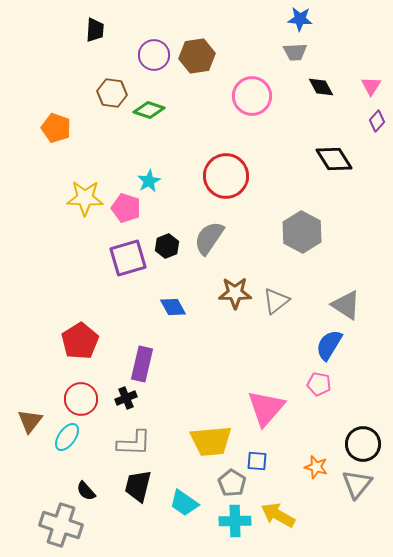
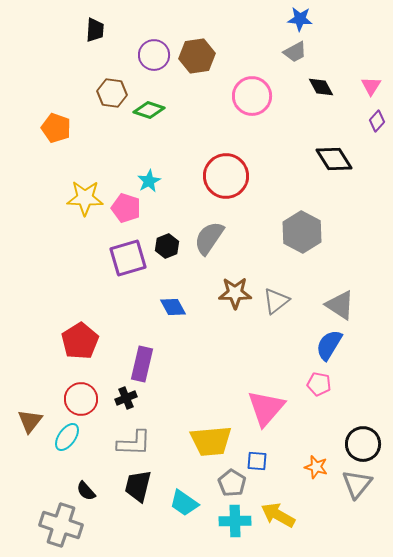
gray trapezoid at (295, 52): rotated 25 degrees counterclockwise
gray triangle at (346, 305): moved 6 px left
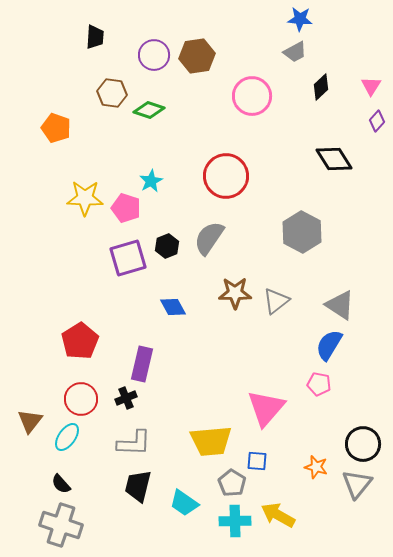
black trapezoid at (95, 30): moved 7 px down
black diamond at (321, 87): rotated 76 degrees clockwise
cyan star at (149, 181): moved 2 px right
black semicircle at (86, 491): moved 25 px left, 7 px up
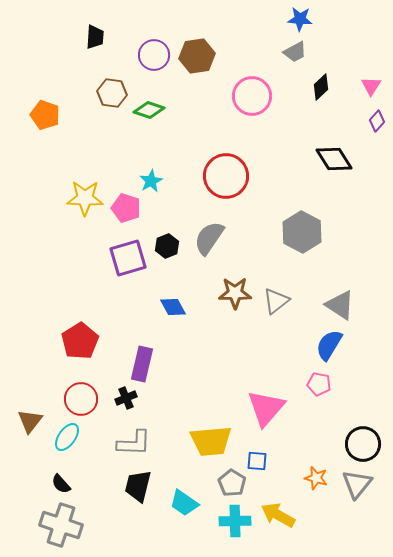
orange pentagon at (56, 128): moved 11 px left, 13 px up
orange star at (316, 467): moved 11 px down
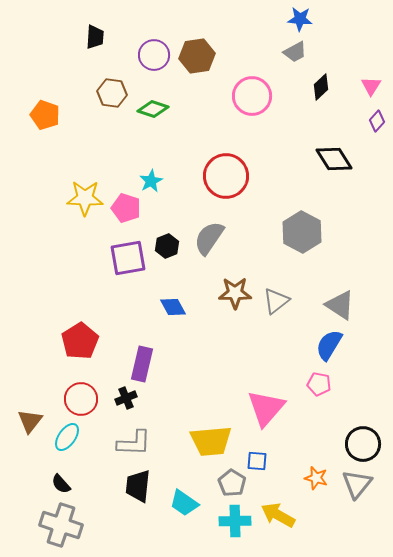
green diamond at (149, 110): moved 4 px right, 1 px up
purple square at (128, 258): rotated 6 degrees clockwise
black trapezoid at (138, 486): rotated 8 degrees counterclockwise
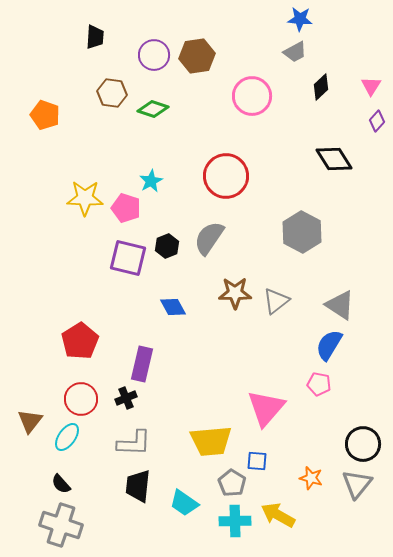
purple square at (128, 258): rotated 24 degrees clockwise
orange star at (316, 478): moved 5 px left
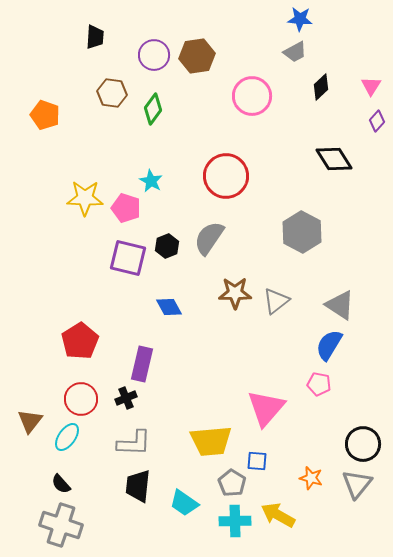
green diamond at (153, 109): rotated 72 degrees counterclockwise
cyan star at (151, 181): rotated 15 degrees counterclockwise
blue diamond at (173, 307): moved 4 px left
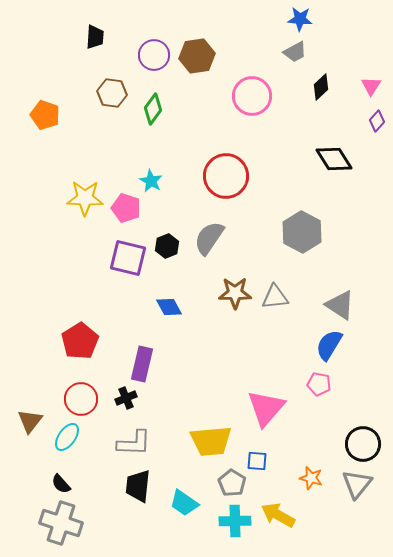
gray triangle at (276, 301): moved 1 px left, 4 px up; rotated 32 degrees clockwise
gray cross at (61, 525): moved 2 px up
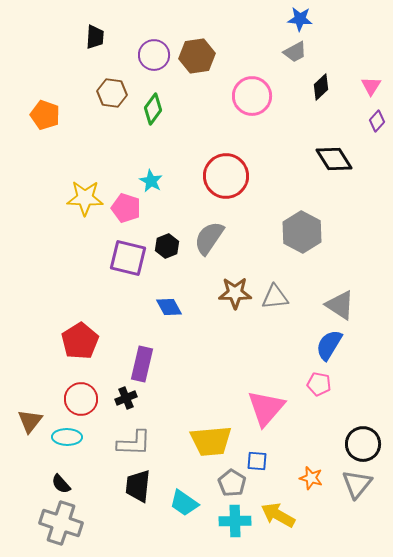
cyan ellipse at (67, 437): rotated 56 degrees clockwise
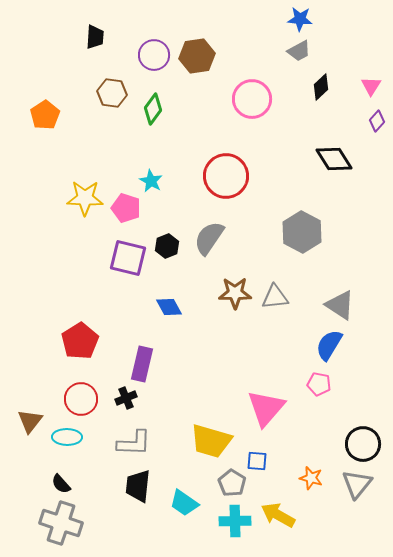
gray trapezoid at (295, 52): moved 4 px right, 1 px up
pink circle at (252, 96): moved 3 px down
orange pentagon at (45, 115): rotated 20 degrees clockwise
yellow trapezoid at (211, 441): rotated 21 degrees clockwise
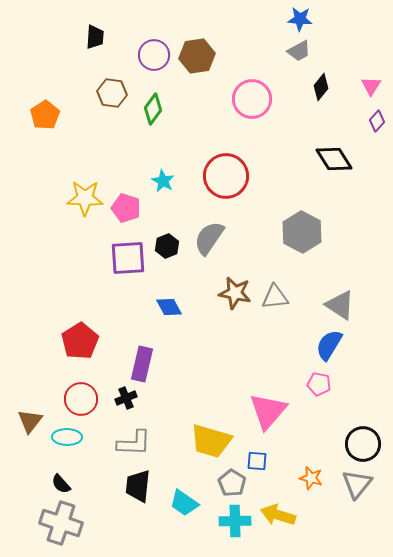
black diamond at (321, 87): rotated 8 degrees counterclockwise
cyan star at (151, 181): moved 12 px right
purple square at (128, 258): rotated 18 degrees counterclockwise
brown star at (235, 293): rotated 12 degrees clockwise
pink triangle at (266, 408): moved 2 px right, 3 px down
yellow arrow at (278, 515): rotated 12 degrees counterclockwise
